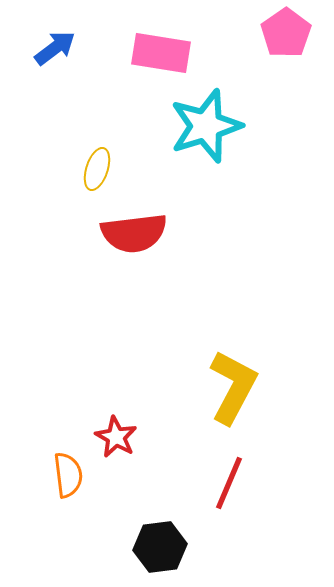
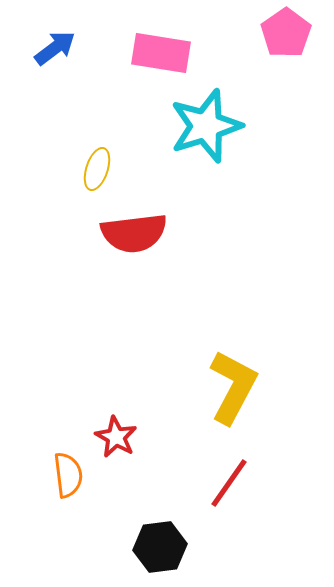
red line: rotated 12 degrees clockwise
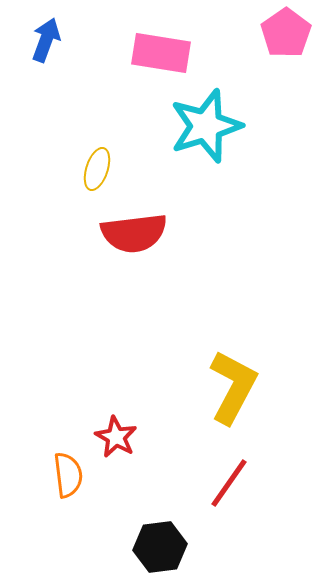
blue arrow: moved 9 px left, 8 px up; rotated 33 degrees counterclockwise
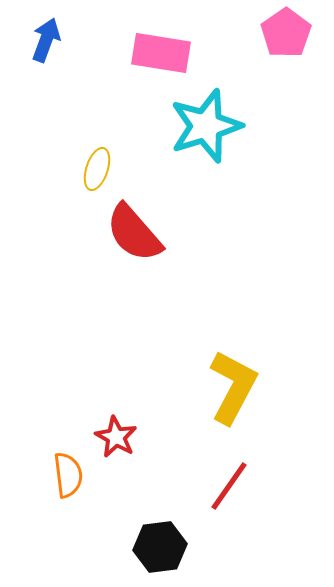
red semicircle: rotated 56 degrees clockwise
red line: moved 3 px down
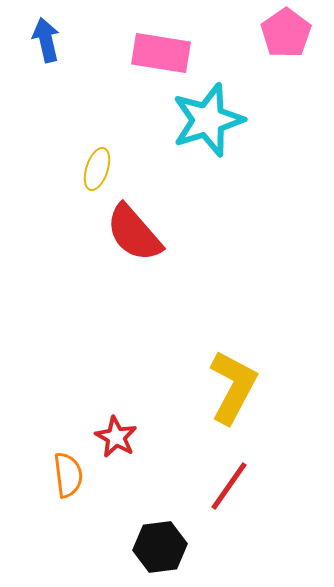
blue arrow: rotated 33 degrees counterclockwise
cyan star: moved 2 px right, 6 px up
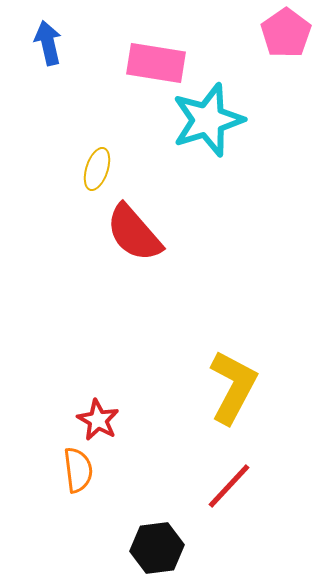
blue arrow: moved 2 px right, 3 px down
pink rectangle: moved 5 px left, 10 px down
red star: moved 18 px left, 17 px up
orange semicircle: moved 10 px right, 5 px up
red line: rotated 8 degrees clockwise
black hexagon: moved 3 px left, 1 px down
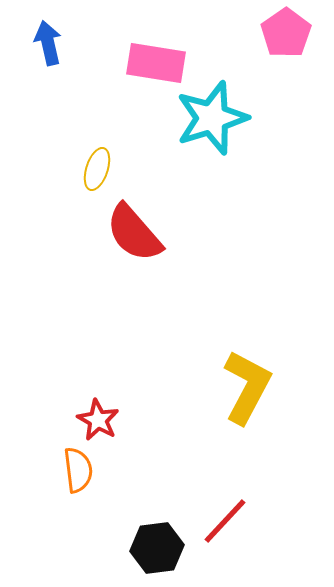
cyan star: moved 4 px right, 2 px up
yellow L-shape: moved 14 px right
red line: moved 4 px left, 35 px down
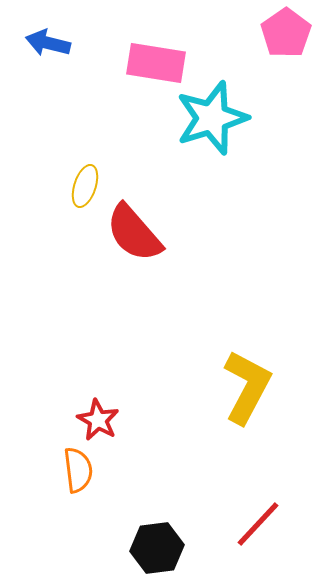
blue arrow: rotated 63 degrees counterclockwise
yellow ellipse: moved 12 px left, 17 px down
red line: moved 33 px right, 3 px down
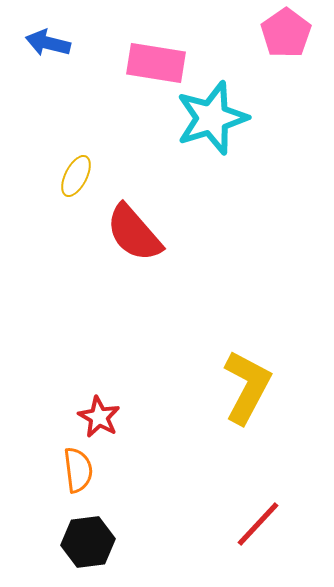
yellow ellipse: moved 9 px left, 10 px up; rotated 9 degrees clockwise
red star: moved 1 px right, 3 px up
black hexagon: moved 69 px left, 6 px up
